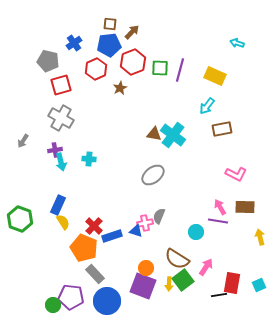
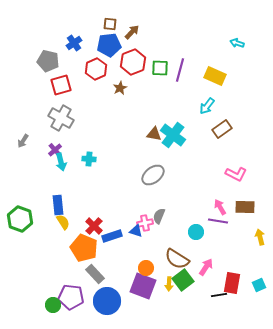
brown rectangle at (222, 129): rotated 24 degrees counterclockwise
purple cross at (55, 150): rotated 32 degrees counterclockwise
blue rectangle at (58, 205): rotated 30 degrees counterclockwise
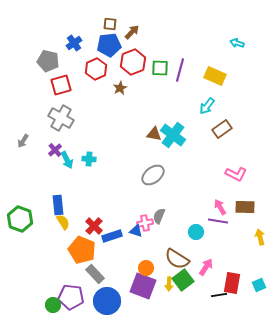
cyan arrow at (61, 162): moved 6 px right, 2 px up; rotated 12 degrees counterclockwise
orange pentagon at (84, 248): moved 2 px left, 2 px down
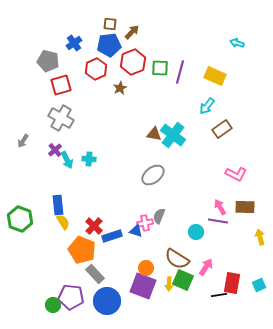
purple line at (180, 70): moved 2 px down
green square at (183, 280): rotated 30 degrees counterclockwise
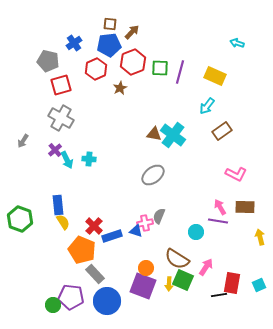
brown rectangle at (222, 129): moved 2 px down
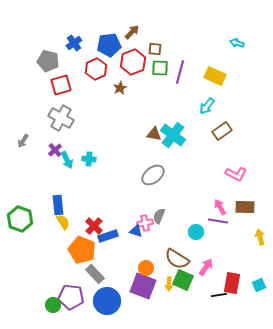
brown square at (110, 24): moved 45 px right, 25 px down
blue rectangle at (112, 236): moved 4 px left
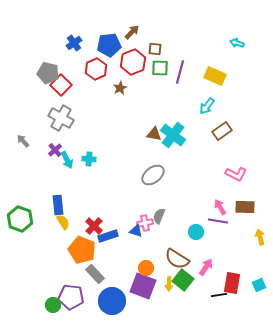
gray pentagon at (48, 61): moved 12 px down
red square at (61, 85): rotated 30 degrees counterclockwise
gray arrow at (23, 141): rotated 104 degrees clockwise
green square at (183, 280): rotated 15 degrees clockwise
blue circle at (107, 301): moved 5 px right
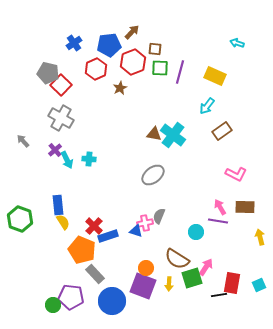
green square at (183, 280): moved 9 px right, 2 px up; rotated 35 degrees clockwise
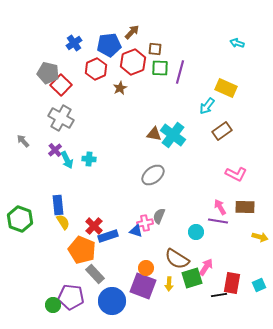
yellow rectangle at (215, 76): moved 11 px right, 12 px down
yellow arrow at (260, 237): rotated 119 degrees clockwise
